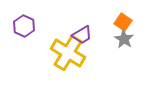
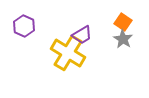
gray star: moved 1 px left
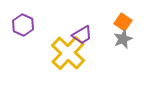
purple hexagon: moved 1 px left, 1 px up
gray star: rotated 18 degrees clockwise
yellow cross: rotated 12 degrees clockwise
